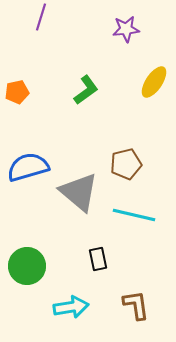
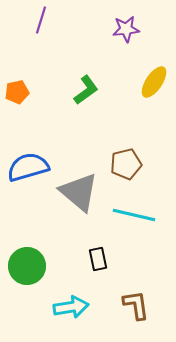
purple line: moved 3 px down
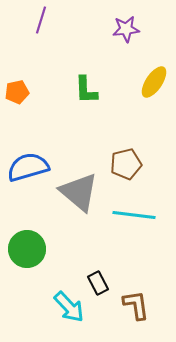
green L-shape: rotated 124 degrees clockwise
cyan line: rotated 6 degrees counterclockwise
black rectangle: moved 24 px down; rotated 15 degrees counterclockwise
green circle: moved 17 px up
cyan arrow: moved 2 px left; rotated 56 degrees clockwise
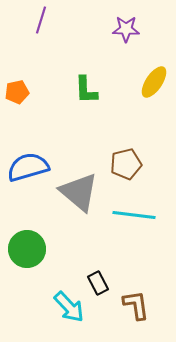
purple star: rotated 8 degrees clockwise
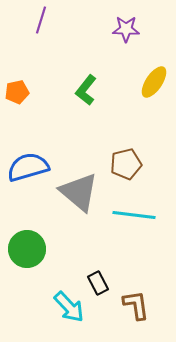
green L-shape: rotated 40 degrees clockwise
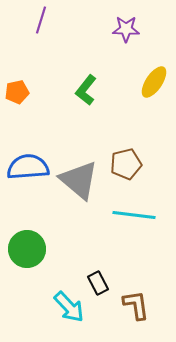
blue semicircle: rotated 12 degrees clockwise
gray triangle: moved 12 px up
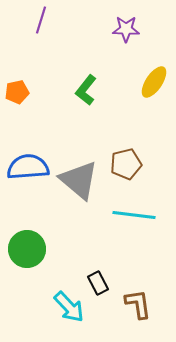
brown L-shape: moved 2 px right, 1 px up
